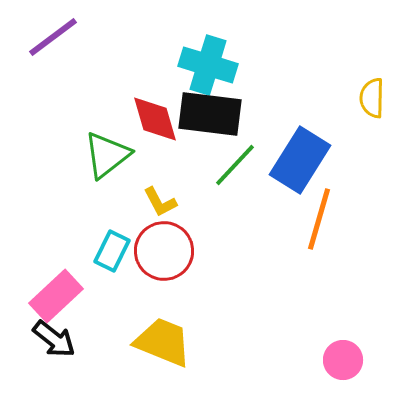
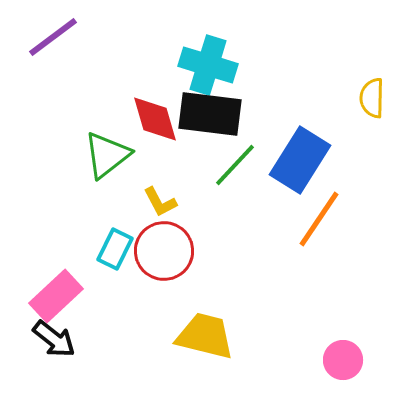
orange line: rotated 18 degrees clockwise
cyan rectangle: moved 3 px right, 2 px up
yellow trapezoid: moved 42 px right, 6 px up; rotated 8 degrees counterclockwise
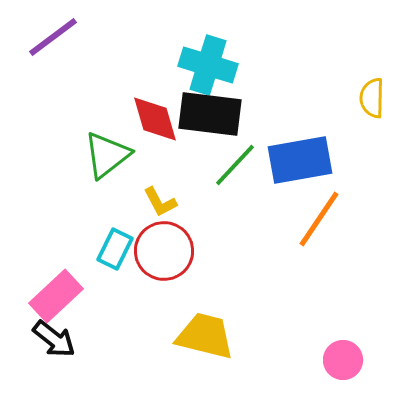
blue rectangle: rotated 48 degrees clockwise
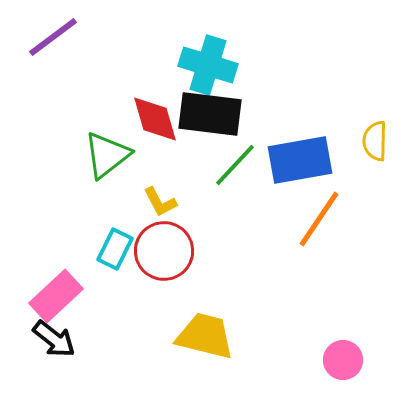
yellow semicircle: moved 3 px right, 43 px down
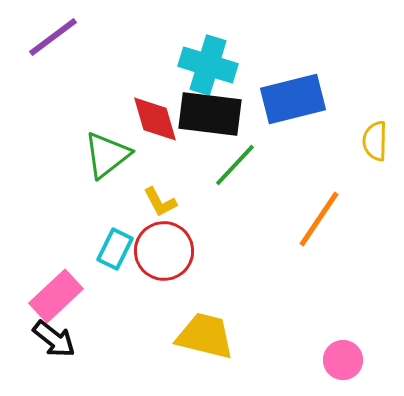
blue rectangle: moved 7 px left, 61 px up; rotated 4 degrees counterclockwise
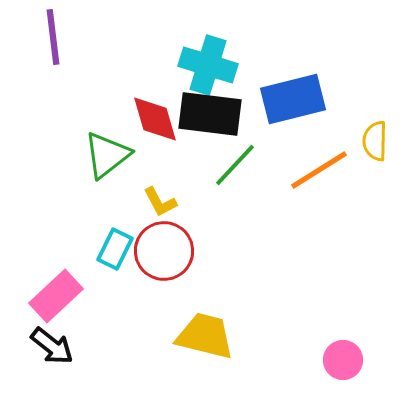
purple line: rotated 60 degrees counterclockwise
orange line: moved 49 px up; rotated 24 degrees clockwise
black arrow: moved 2 px left, 7 px down
